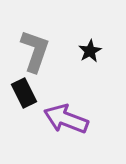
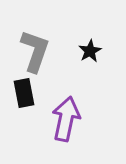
black rectangle: rotated 16 degrees clockwise
purple arrow: rotated 81 degrees clockwise
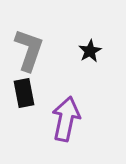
gray L-shape: moved 6 px left, 1 px up
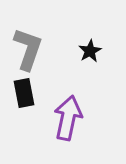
gray L-shape: moved 1 px left, 1 px up
purple arrow: moved 2 px right, 1 px up
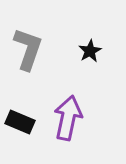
black rectangle: moved 4 px left, 29 px down; rotated 56 degrees counterclockwise
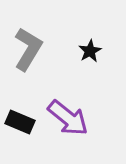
gray L-shape: rotated 12 degrees clockwise
purple arrow: rotated 117 degrees clockwise
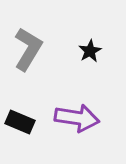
purple arrow: moved 9 px right; rotated 30 degrees counterclockwise
